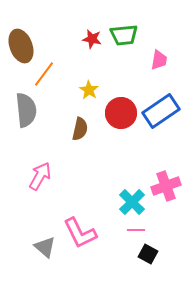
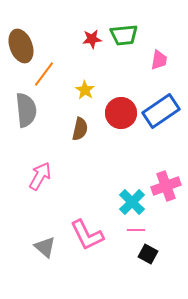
red star: rotated 18 degrees counterclockwise
yellow star: moved 4 px left
pink L-shape: moved 7 px right, 2 px down
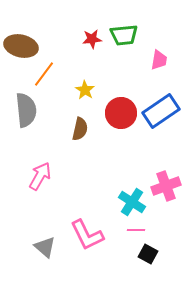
brown ellipse: rotated 56 degrees counterclockwise
cyan cross: rotated 12 degrees counterclockwise
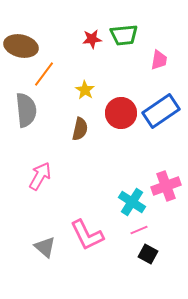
pink line: moved 3 px right; rotated 24 degrees counterclockwise
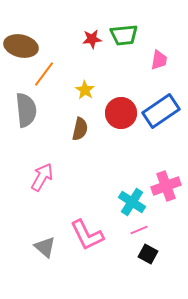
pink arrow: moved 2 px right, 1 px down
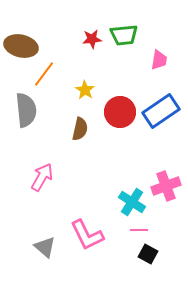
red circle: moved 1 px left, 1 px up
pink line: rotated 24 degrees clockwise
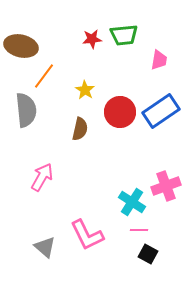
orange line: moved 2 px down
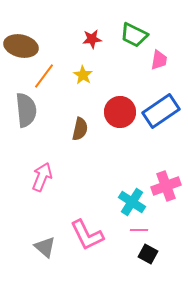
green trapezoid: moved 10 px right; rotated 32 degrees clockwise
yellow star: moved 2 px left, 15 px up
pink arrow: rotated 8 degrees counterclockwise
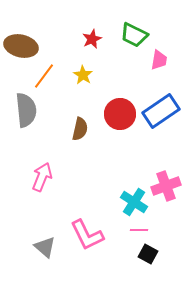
red star: rotated 18 degrees counterclockwise
red circle: moved 2 px down
cyan cross: moved 2 px right
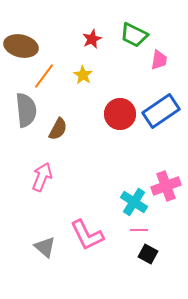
brown semicircle: moved 22 px left; rotated 15 degrees clockwise
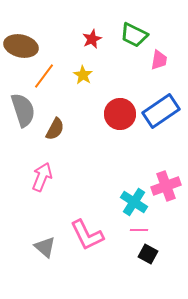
gray semicircle: moved 3 px left; rotated 12 degrees counterclockwise
brown semicircle: moved 3 px left
